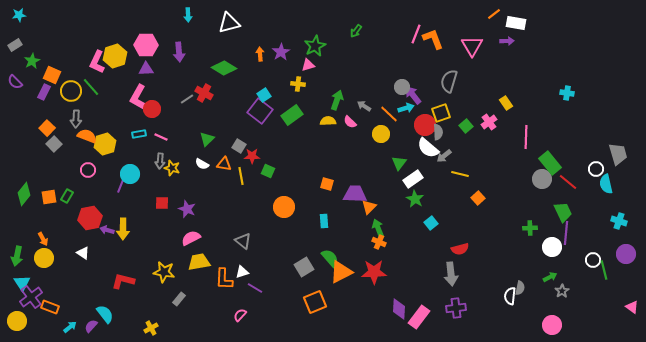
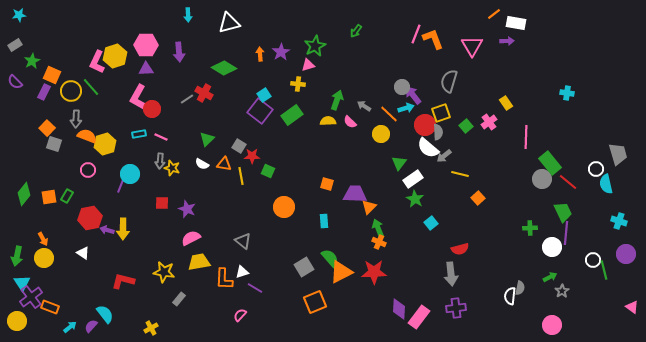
gray square at (54, 144): rotated 28 degrees counterclockwise
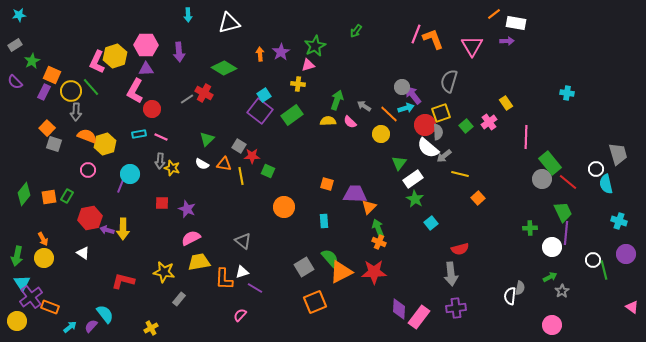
pink L-shape at (138, 97): moved 3 px left, 6 px up
gray arrow at (76, 119): moved 7 px up
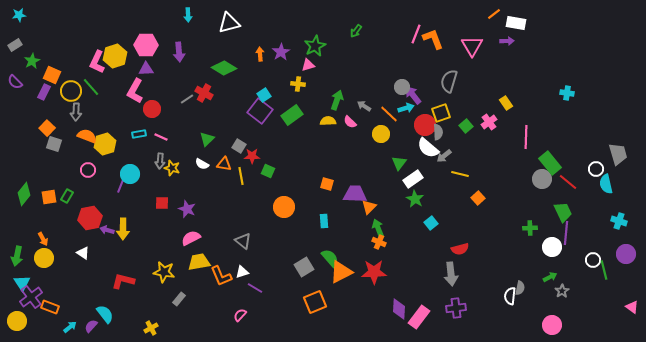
orange L-shape at (224, 279): moved 3 px left, 3 px up; rotated 25 degrees counterclockwise
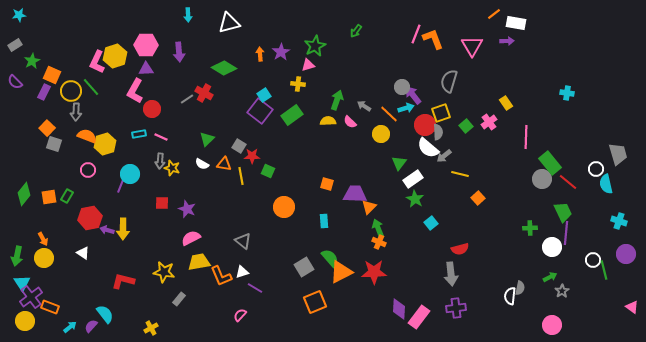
yellow circle at (17, 321): moved 8 px right
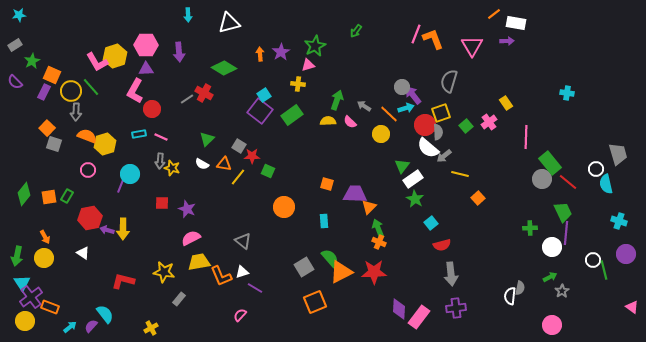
pink L-shape at (97, 62): rotated 55 degrees counterclockwise
green triangle at (399, 163): moved 3 px right, 3 px down
yellow line at (241, 176): moved 3 px left, 1 px down; rotated 48 degrees clockwise
orange arrow at (43, 239): moved 2 px right, 2 px up
red semicircle at (460, 249): moved 18 px left, 4 px up
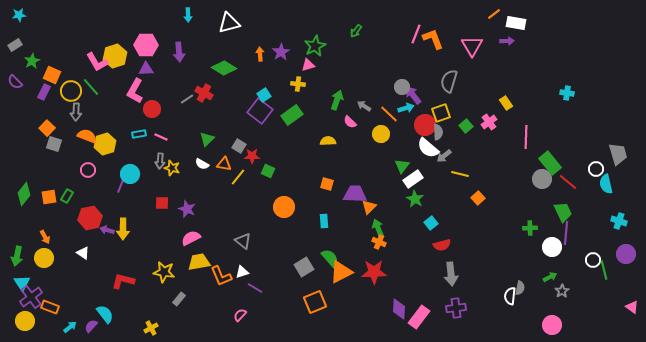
yellow semicircle at (328, 121): moved 20 px down
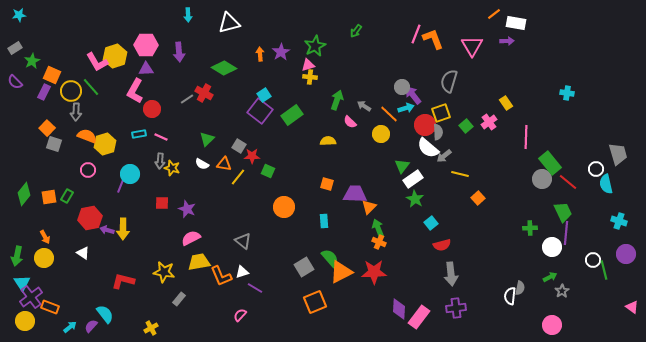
gray rectangle at (15, 45): moved 3 px down
yellow cross at (298, 84): moved 12 px right, 7 px up
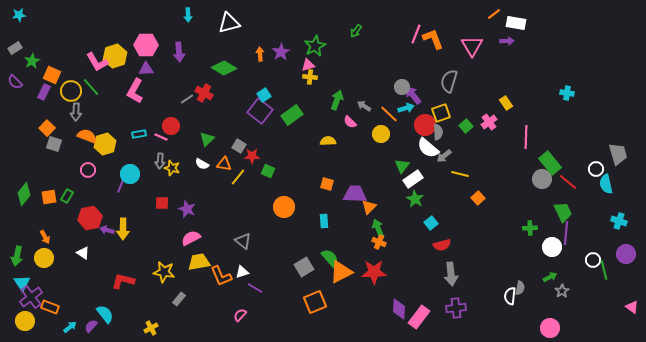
red circle at (152, 109): moved 19 px right, 17 px down
pink circle at (552, 325): moved 2 px left, 3 px down
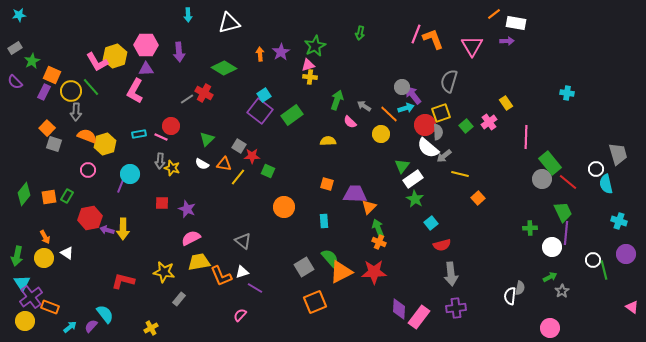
green arrow at (356, 31): moved 4 px right, 2 px down; rotated 24 degrees counterclockwise
white triangle at (83, 253): moved 16 px left
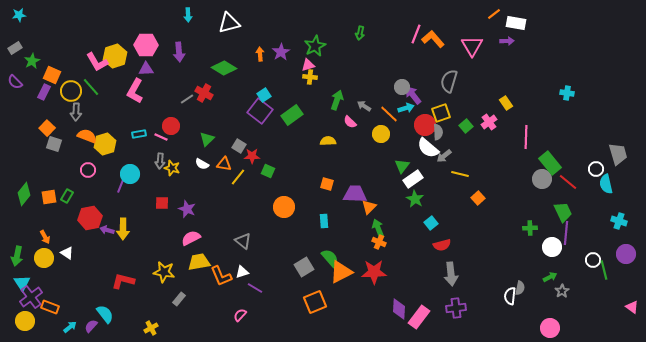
orange L-shape at (433, 39): rotated 20 degrees counterclockwise
